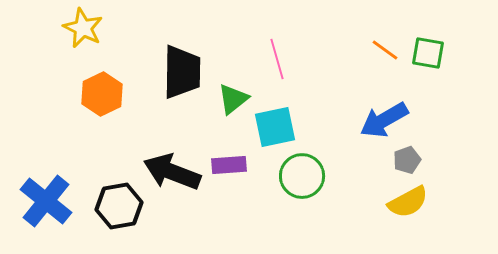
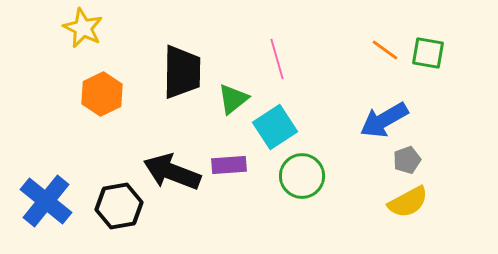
cyan square: rotated 21 degrees counterclockwise
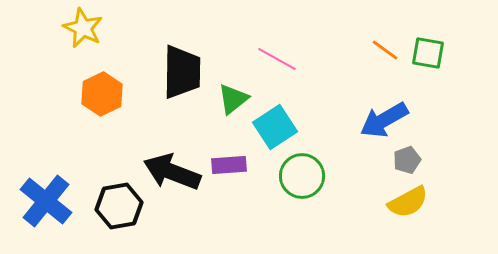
pink line: rotated 45 degrees counterclockwise
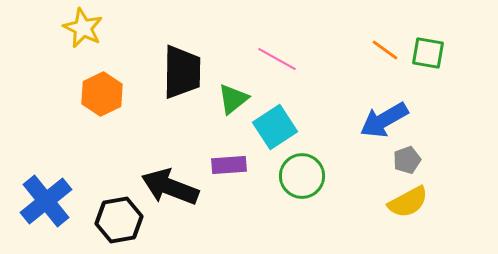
black arrow: moved 2 px left, 15 px down
blue cross: rotated 12 degrees clockwise
black hexagon: moved 14 px down
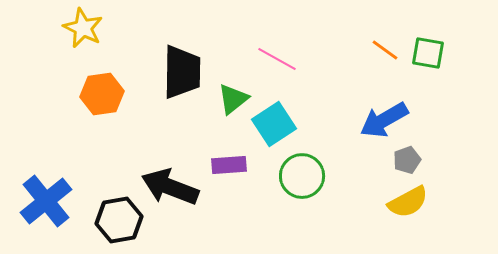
orange hexagon: rotated 18 degrees clockwise
cyan square: moved 1 px left, 3 px up
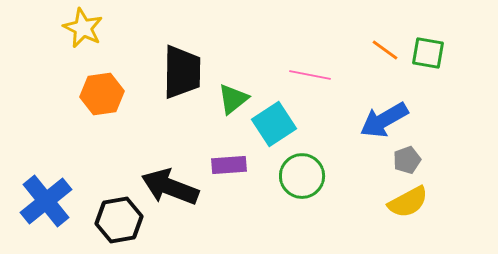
pink line: moved 33 px right, 16 px down; rotated 18 degrees counterclockwise
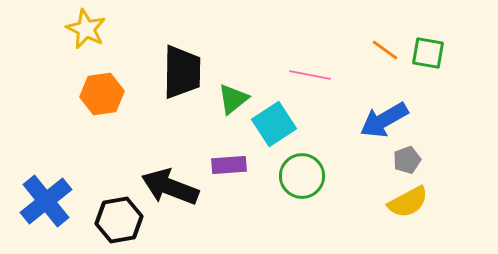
yellow star: moved 3 px right, 1 px down
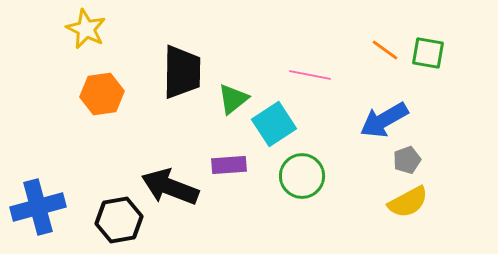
blue cross: moved 8 px left, 6 px down; rotated 24 degrees clockwise
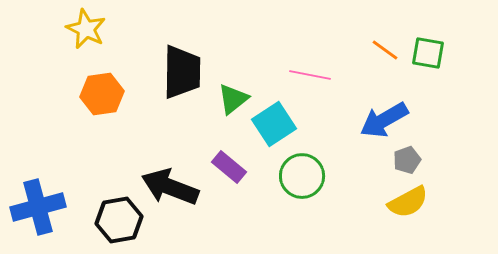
purple rectangle: moved 2 px down; rotated 44 degrees clockwise
